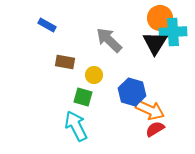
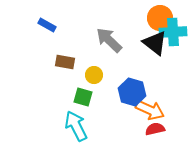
black triangle: rotated 24 degrees counterclockwise
red semicircle: rotated 18 degrees clockwise
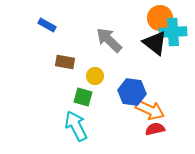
yellow circle: moved 1 px right, 1 px down
blue hexagon: rotated 8 degrees counterclockwise
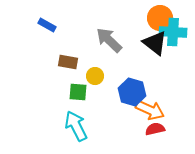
cyan cross: rotated 8 degrees clockwise
brown rectangle: moved 3 px right
blue hexagon: rotated 8 degrees clockwise
green square: moved 5 px left, 5 px up; rotated 12 degrees counterclockwise
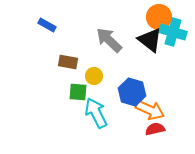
orange circle: moved 1 px left, 1 px up
cyan cross: rotated 12 degrees clockwise
black triangle: moved 5 px left, 3 px up
yellow circle: moved 1 px left
cyan arrow: moved 20 px right, 13 px up
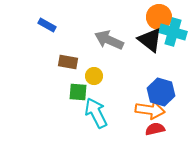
gray arrow: rotated 20 degrees counterclockwise
blue hexagon: moved 29 px right
orange arrow: rotated 16 degrees counterclockwise
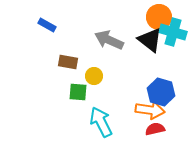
cyan arrow: moved 5 px right, 9 px down
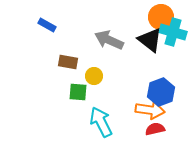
orange circle: moved 2 px right
blue hexagon: rotated 24 degrees clockwise
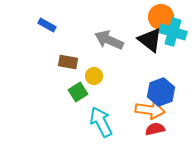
green square: rotated 36 degrees counterclockwise
